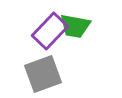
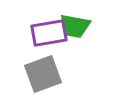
purple rectangle: moved 1 px left, 2 px down; rotated 36 degrees clockwise
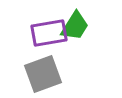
green trapezoid: rotated 68 degrees counterclockwise
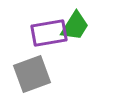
gray square: moved 11 px left
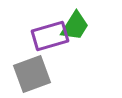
purple rectangle: moved 1 px right, 3 px down; rotated 6 degrees counterclockwise
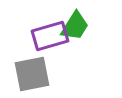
gray square: rotated 9 degrees clockwise
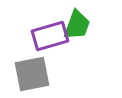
green trapezoid: moved 2 px right, 1 px up; rotated 12 degrees counterclockwise
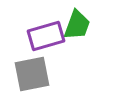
purple rectangle: moved 4 px left
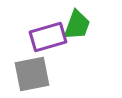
purple rectangle: moved 2 px right, 1 px down
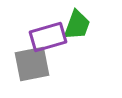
gray square: moved 10 px up
